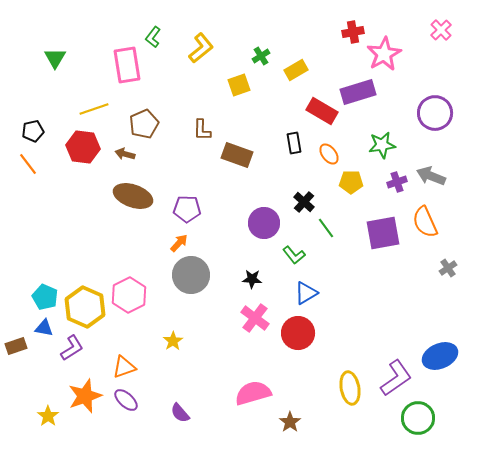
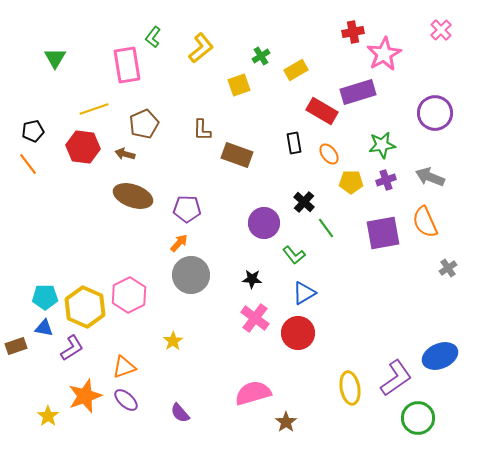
gray arrow at (431, 176): moved 1 px left, 1 px down
purple cross at (397, 182): moved 11 px left, 2 px up
blue triangle at (306, 293): moved 2 px left
cyan pentagon at (45, 297): rotated 25 degrees counterclockwise
brown star at (290, 422): moved 4 px left
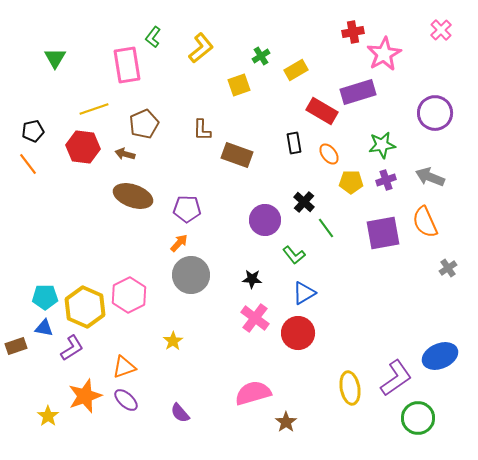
purple circle at (264, 223): moved 1 px right, 3 px up
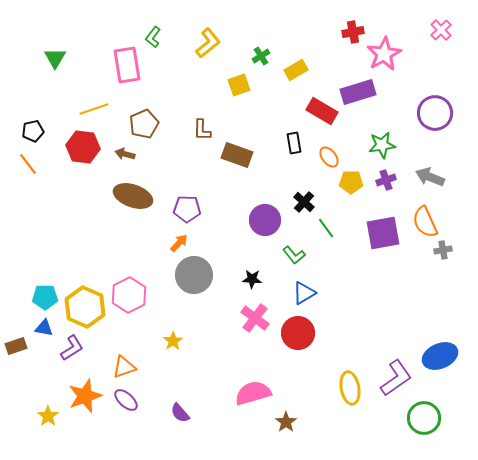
yellow L-shape at (201, 48): moved 7 px right, 5 px up
orange ellipse at (329, 154): moved 3 px down
gray cross at (448, 268): moved 5 px left, 18 px up; rotated 24 degrees clockwise
gray circle at (191, 275): moved 3 px right
green circle at (418, 418): moved 6 px right
